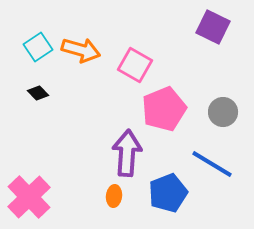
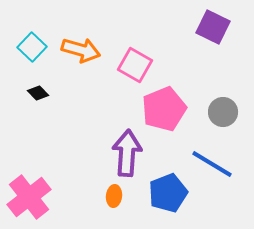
cyan square: moved 6 px left; rotated 12 degrees counterclockwise
pink cross: rotated 6 degrees clockwise
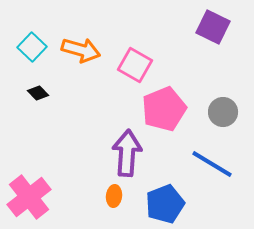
blue pentagon: moved 3 px left, 11 px down
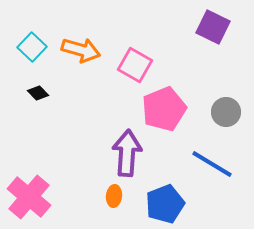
gray circle: moved 3 px right
pink cross: rotated 12 degrees counterclockwise
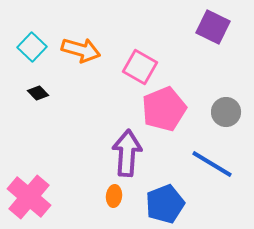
pink square: moved 5 px right, 2 px down
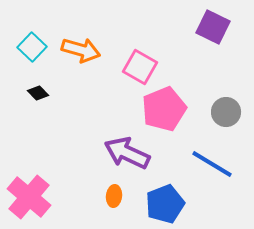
purple arrow: rotated 69 degrees counterclockwise
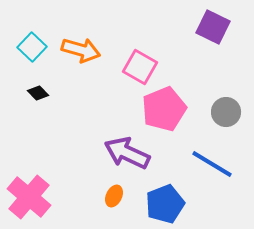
orange ellipse: rotated 20 degrees clockwise
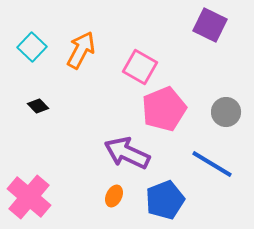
purple square: moved 3 px left, 2 px up
orange arrow: rotated 78 degrees counterclockwise
black diamond: moved 13 px down
blue pentagon: moved 4 px up
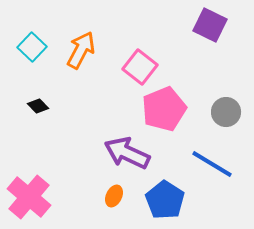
pink square: rotated 8 degrees clockwise
blue pentagon: rotated 18 degrees counterclockwise
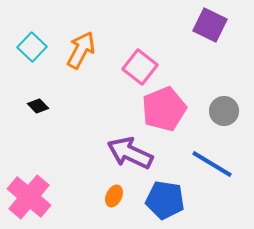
gray circle: moved 2 px left, 1 px up
purple arrow: moved 3 px right
blue pentagon: rotated 24 degrees counterclockwise
